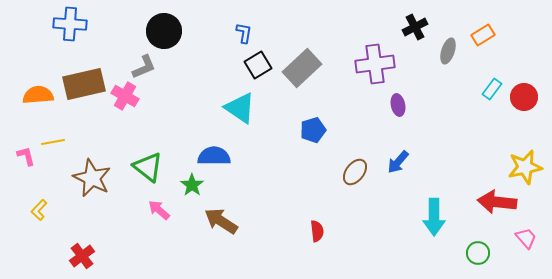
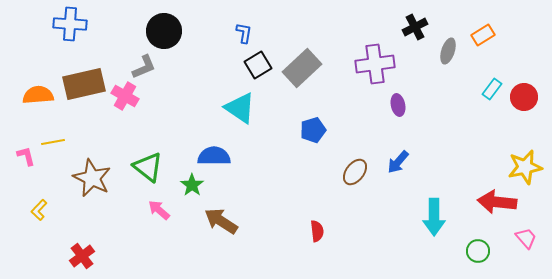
green circle: moved 2 px up
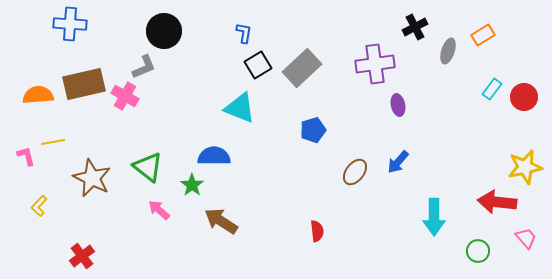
cyan triangle: rotated 12 degrees counterclockwise
yellow L-shape: moved 4 px up
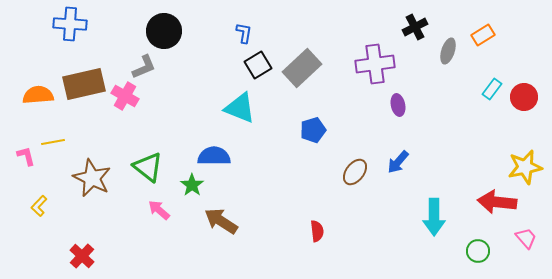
red cross: rotated 10 degrees counterclockwise
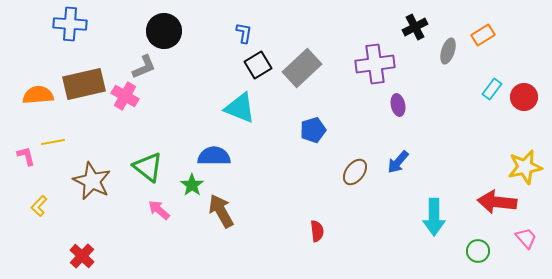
brown star: moved 3 px down
brown arrow: moved 10 px up; rotated 28 degrees clockwise
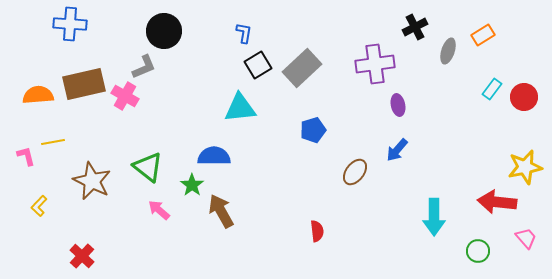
cyan triangle: rotated 28 degrees counterclockwise
blue arrow: moved 1 px left, 12 px up
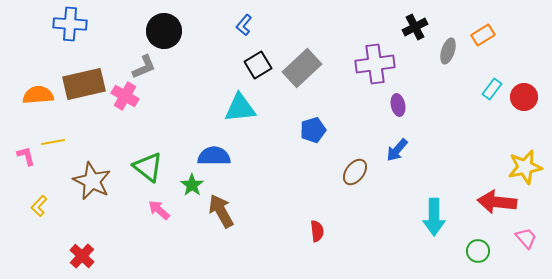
blue L-shape: moved 8 px up; rotated 150 degrees counterclockwise
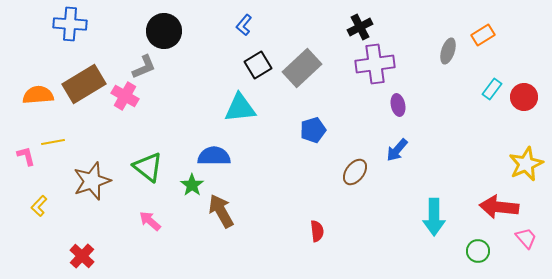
black cross: moved 55 px left
brown rectangle: rotated 18 degrees counterclockwise
yellow star: moved 1 px right, 3 px up; rotated 12 degrees counterclockwise
brown star: rotated 27 degrees clockwise
red arrow: moved 2 px right, 5 px down
pink arrow: moved 9 px left, 11 px down
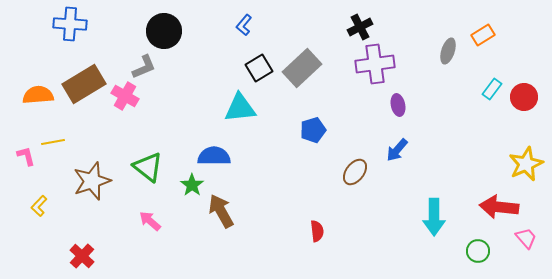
black square: moved 1 px right, 3 px down
